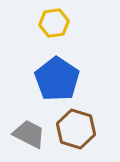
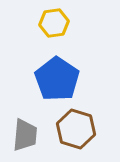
gray trapezoid: moved 4 px left, 1 px down; rotated 68 degrees clockwise
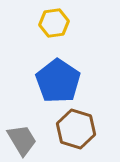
blue pentagon: moved 1 px right, 2 px down
gray trapezoid: moved 3 px left, 5 px down; rotated 36 degrees counterclockwise
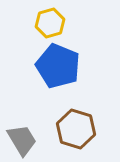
yellow hexagon: moved 4 px left; rotated 8 degrees counterclockwise
blue pentagon: moved 15 px up; rotated 12 degrees counterclockwise
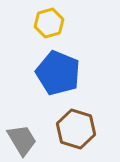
yellow hexagon: moved 1 px left
blue pentagon: moved 7 px down
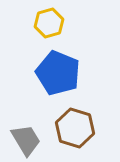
brown hexagon: moved 1 px left, 1 px up
gray trapezoid: moved 4 px right
